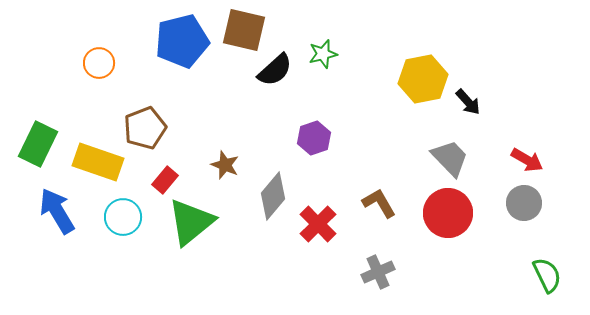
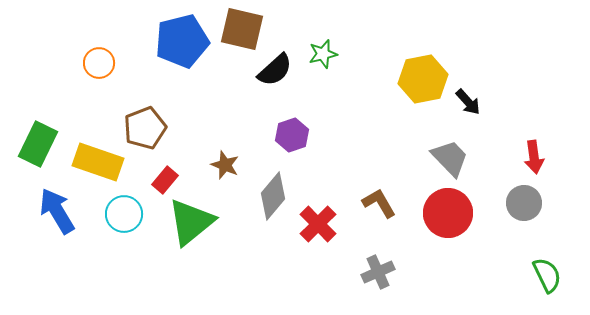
brown square: moved 2 px left, 1 px up
purple hexagon: moved 22 px left, 3 px up
red arrow: moved 7 px right, 3 px up; rotated 52 degrees clockwise
cyan circle: moved 1 px right, 3 px up
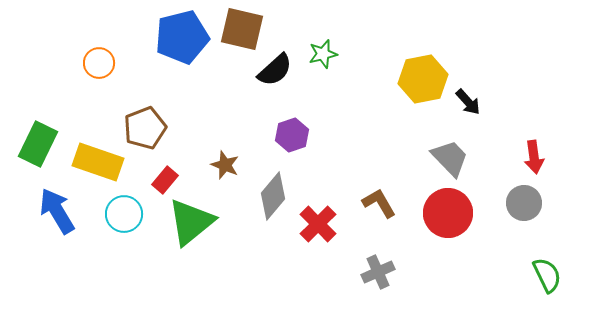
blue pentagon: moved 4 px up
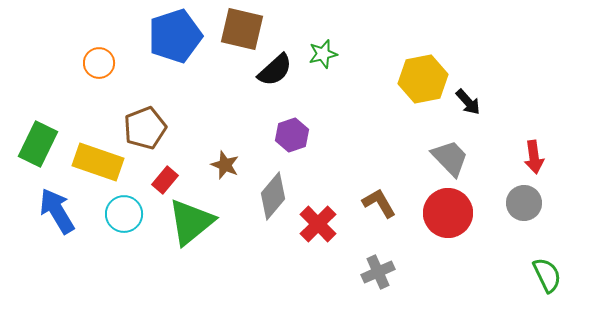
blue pentagon: moved 7 px left, 1 px up; rotated 4 degrees counterclockwise
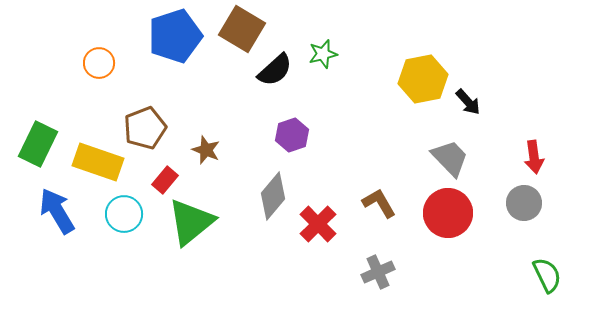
brown square: rotated 18 degrees clockwise
brown star: moved 19 px left, 15 px up
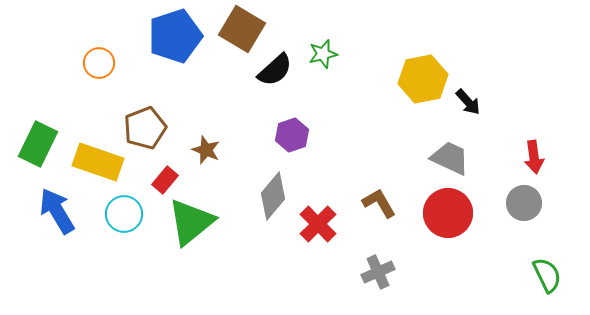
gray trapezoid: rotated 21 degrees counterclockwise
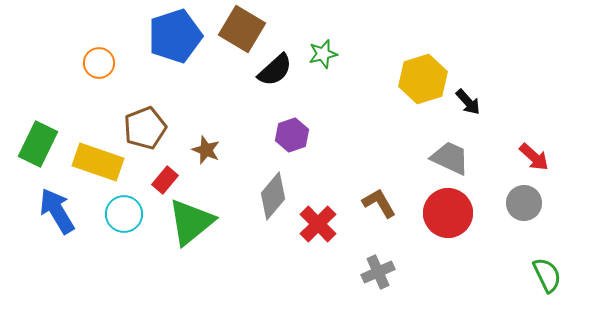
yellow hexagon: rotated 6 degrees counterclockwise
red arrow: rotated 40 degrees counterclockwise
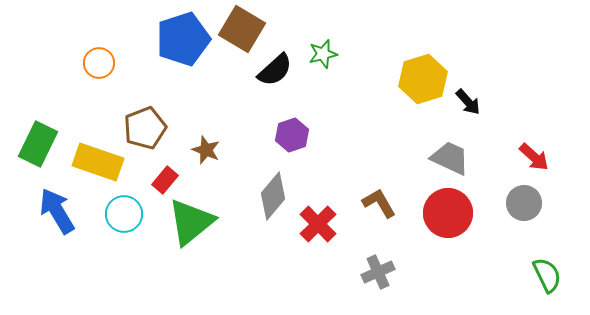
blue pentagon: moved 8 px right, 3 px down
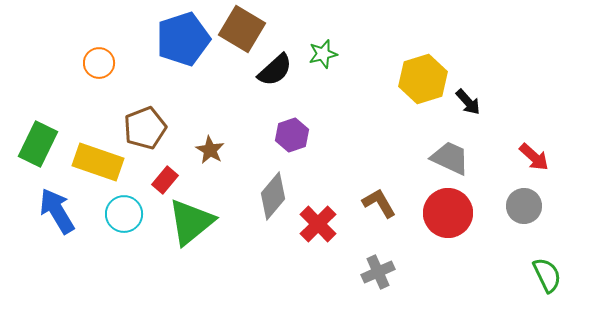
brown star: moved 4 px right; rotated 8 degrees clockwise
gray circle: moved 3 px down
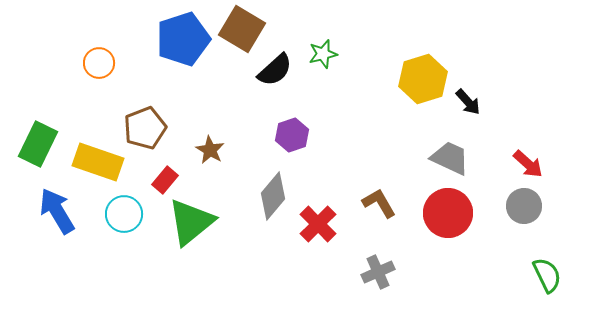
red arrow: moved 6 px left, 7 px down
